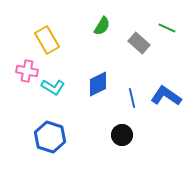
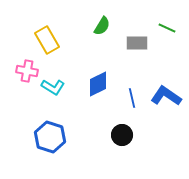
gray rectangle: moved 2 px left; rotated 40 degrees counterclockwise
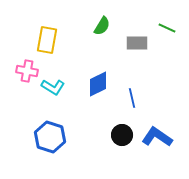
yellow rectangle: rotated 40 degrees clockwise
blue L-shape: moved 9 px left, 41 px down
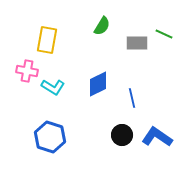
green line: moved 3 px left, 6 px down
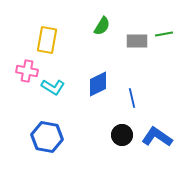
green line: rotated 36 degrees counterclockwise
gray rectangle: moved 2 px up
blue hexagon: moved 3 px left; rotated 8 degrees counterclockwise
